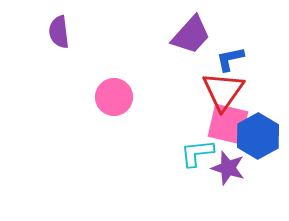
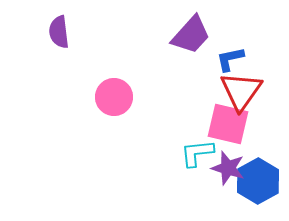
red triangle: moved 18 px right
blue hexagon: moved 45 px down
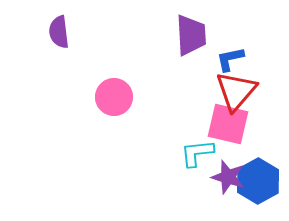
purple trapezoid: rotated 45 degrees counterclockwise
red triangle: moved 5 px left; rotated 6 degrees clockwise
purple star: moved 9 px down
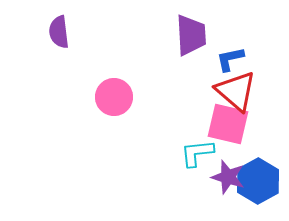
red triangle: rotated 30 degrees counterclockwise
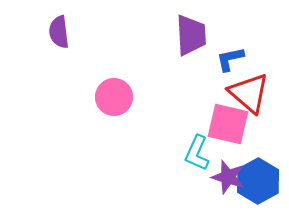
red triangle: moved 13 px right, 2 px down
cyan L-shape: rotated 60 degrees counterclockwise
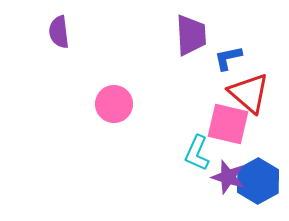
blue L-shape: moved 2 px left, 1 px up
pink circle: moved 7 px down
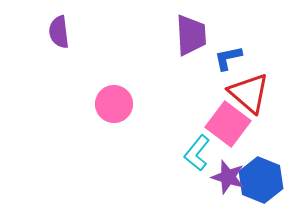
pink square: rotated 24 degrees clockwise
cyan L-shape: rotated 15 degrees clockwise
blue hexagon: moved 3 px right, 1 px up; rotated 9 degrees counterclockwise
